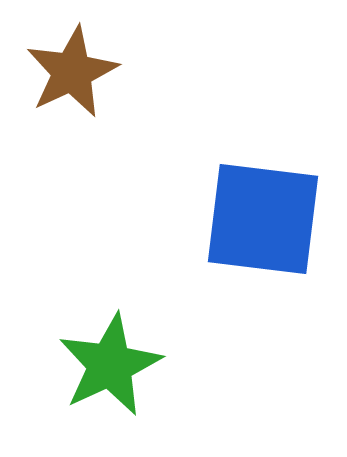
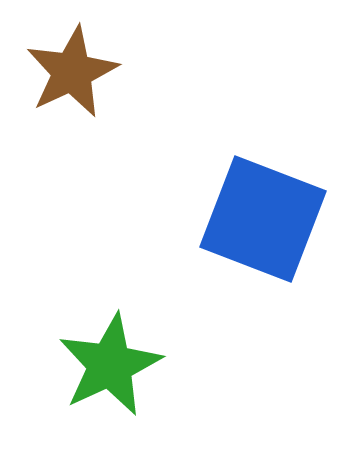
blue square: rotated 14 degrees clockwise
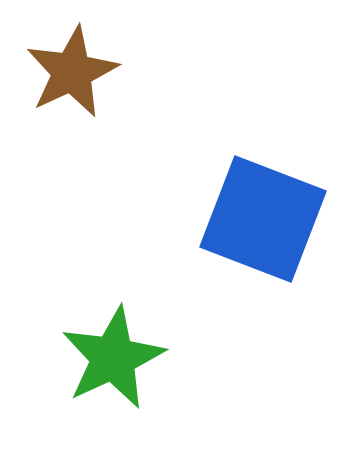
green star: moved 3 px right, 7 px up
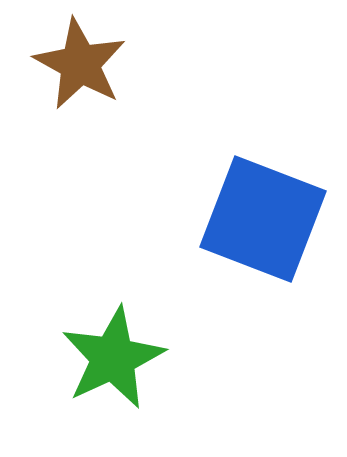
brown star: moved 8 px right, 8 px up; rotated 18 degrees counterclockwise
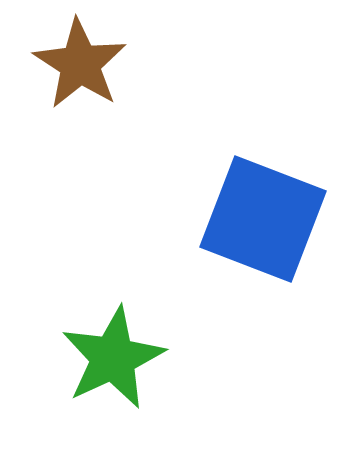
brown star: rotated 4 degrees clockwise
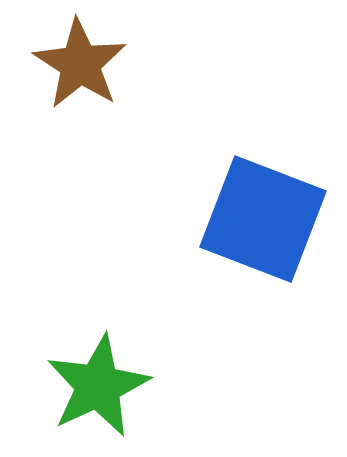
green star: moved 15 px left, 28 px down
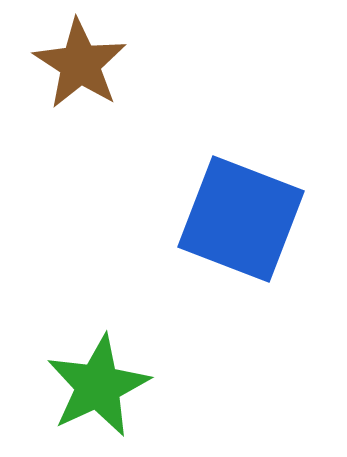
blue square: moved 22 px left
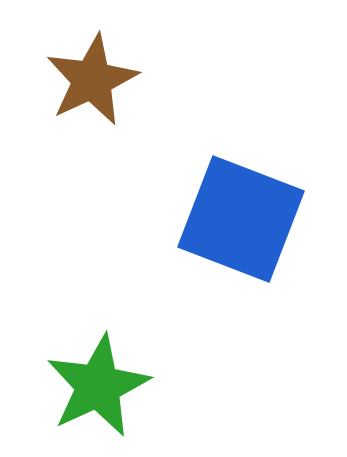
brown star: moved 12 px right, 16 px down; rotated 14 degrees clockwise
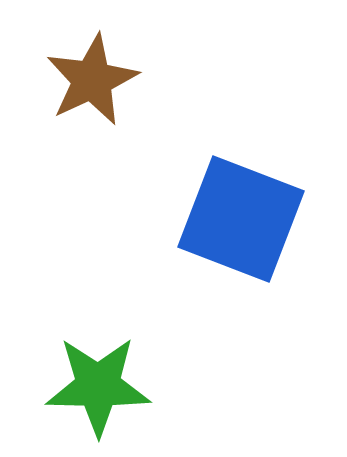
green star: rotated 26 degrees clockwise
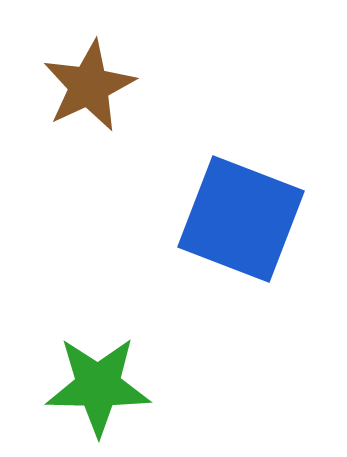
brown star: moved 3 px left, 6 px down
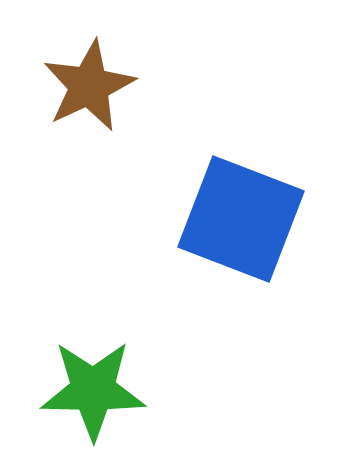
green star: moved 5 px left, 4 px down
